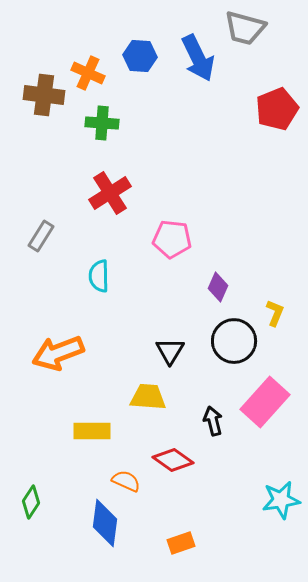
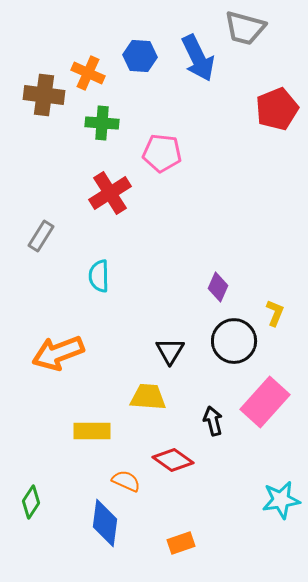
pink pentagon: moved 10 px left, 86 px up
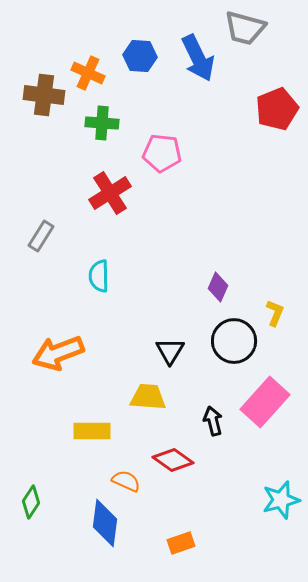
cyan star: rotated 6 degrees counterclockwise
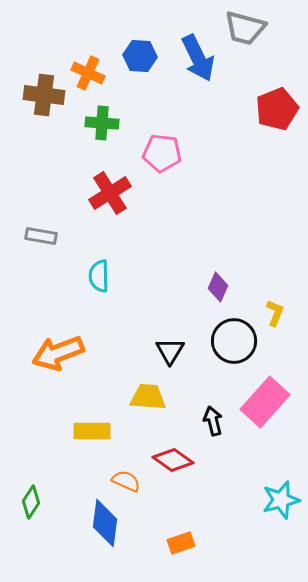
gray rectangle: rotated 68 degrees clockwise
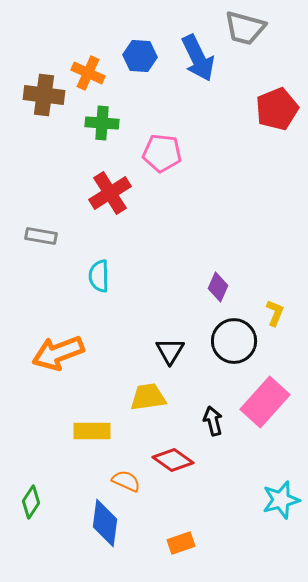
yellow trapezoid: rotated 12 degrees counterclockwise
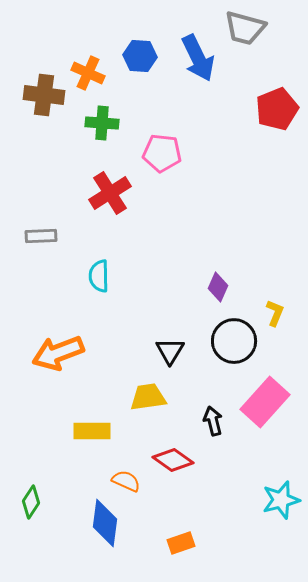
gray rectangle: rotated 12 degrees counterclockwise
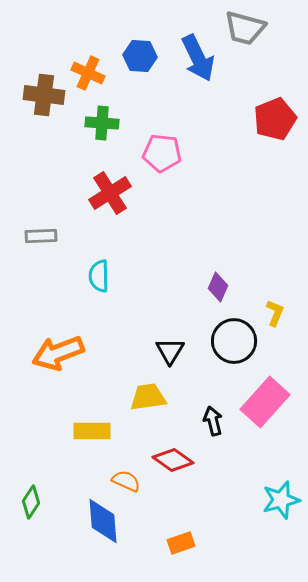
red pentagon: moved 2 px left, 10 px down
blue diamond: moved 2 px left, 2 px up; rotated 12 degrees counterclockwise
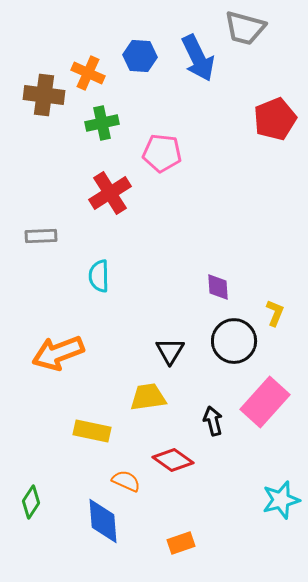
green cross: rotated 16 degrees counterclockwise
purple diamond: rotated 28 degrees counterclockwise
yellow rectangle: rotated 12 degrees clockwise
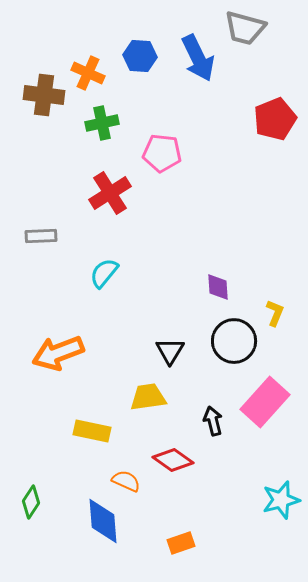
cyan semicircle: moved 5 px right, 3 px up; rotated 40 degrees clockwise
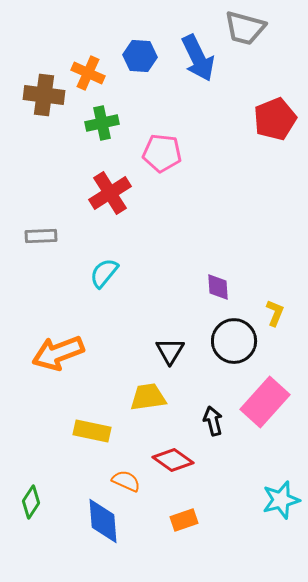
orange rectangle: moved 3 px right, 23 px up
